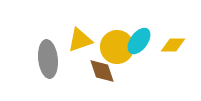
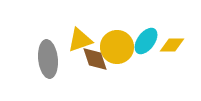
cyan ellipse: moved 7 px right
yellow diamond: moved 1 px left
brown diamond: moved 7 px left, 12 px up
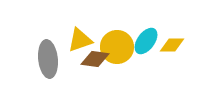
brown diamond: rotated 64 degrees counterclockwise
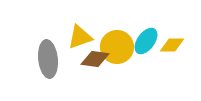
yellow triangle: moved 3 px up
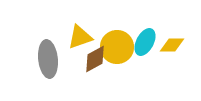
cyan ellipse: moved 1 px left, 1 px down; rotated 8 degrees counterclockwise
brown diamond: rotated 36 degrees counterclockwise
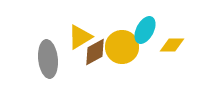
yellow triangle: rotated 12 degrees counterclockwise
cyan ellipse: moved 12 px up
yellow circle: moved 5 px right
brown diamond: moved 7 px up
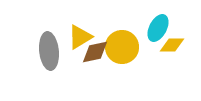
cyan ellipse: moved 13 px right, 2 px up
brown diamond: rotated 16 degrees clockwise
gray ellipse: moved 1 px right, 8 px up
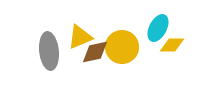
yellow triangle: rotated 8 degrees clockwise
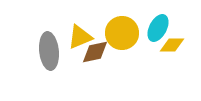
yellow circle: moved 14 px up
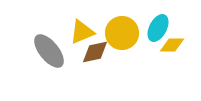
yellow triangle: moved 2 px right, 5 px up
gray ellipse: rotated 33 degrees counterclockwise
